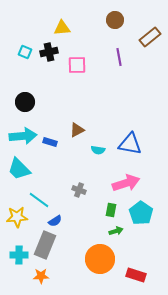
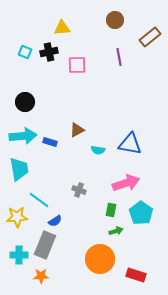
cyan trapezoid: rotated 145 degrees counterclockwise
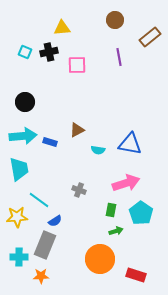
cyan cross: moved 2 px down
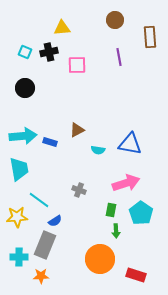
brown rectangle: rotated 55 degrees counterclockwise
black circle: moved 14 px up
green arrow: rotated 104 degrees clockwise
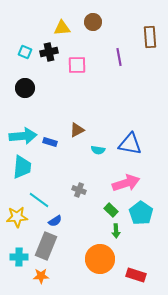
brown circle: moved 22 px left, 2 px down
cyan trapezoid: moved 3 px right, 2 px up; rotated 15 degrees clockwise
green rectangle: rotated 56 degrees counterclockwise
gray rectangle: moved 1 px right, 1 px down
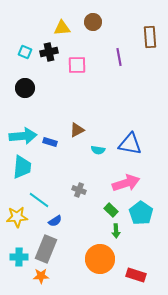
gray rectangle: moved 3 px down
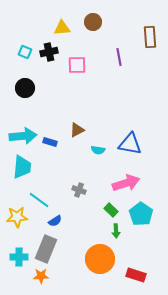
cyan pentagon: moved 1 px down
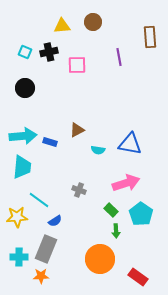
yellow triangle: moved 2 px up
red rectangle: moved 2 px right, 2 px down; rotated 18 degrees clockwise
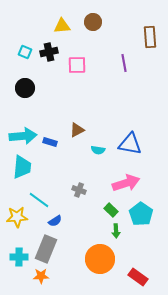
purple line: moved 5 px right, 6 px down
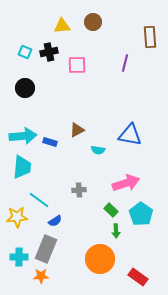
purple line: moved 1 px right; rotated 24 degrees clockwise
blue triangle: moved 9 px up
gray cross: rotated 24 degrees counterclockwise
